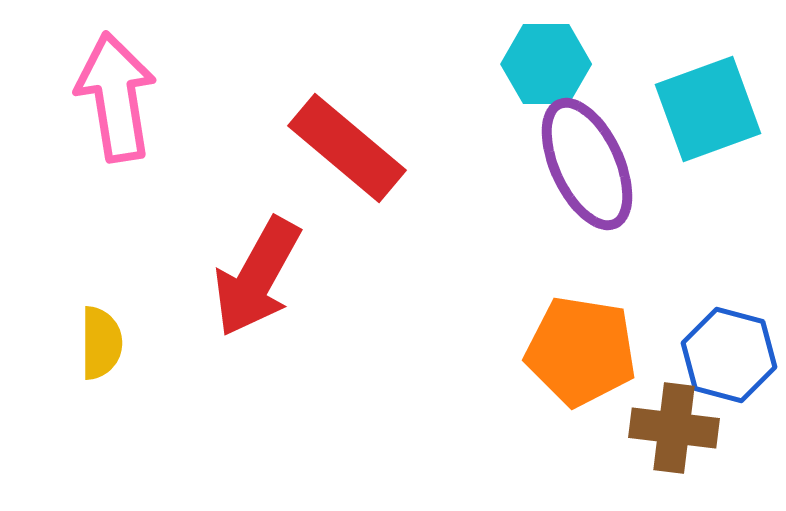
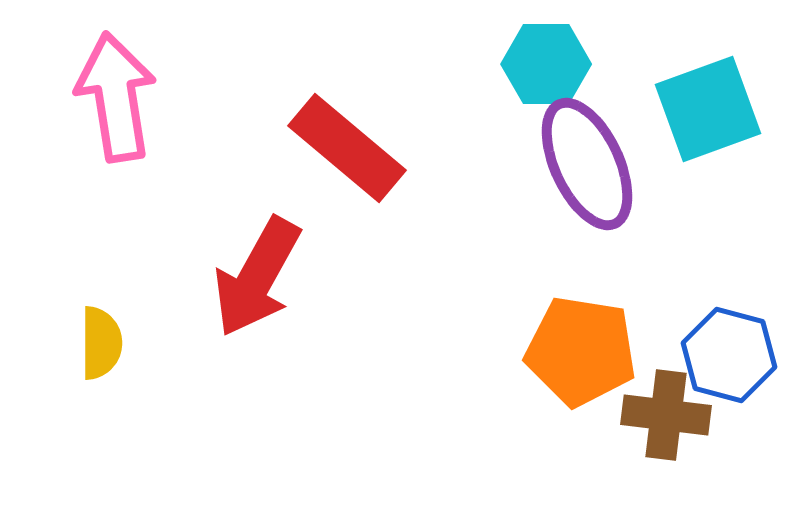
brown cross: moved 8 px left, 13 px up
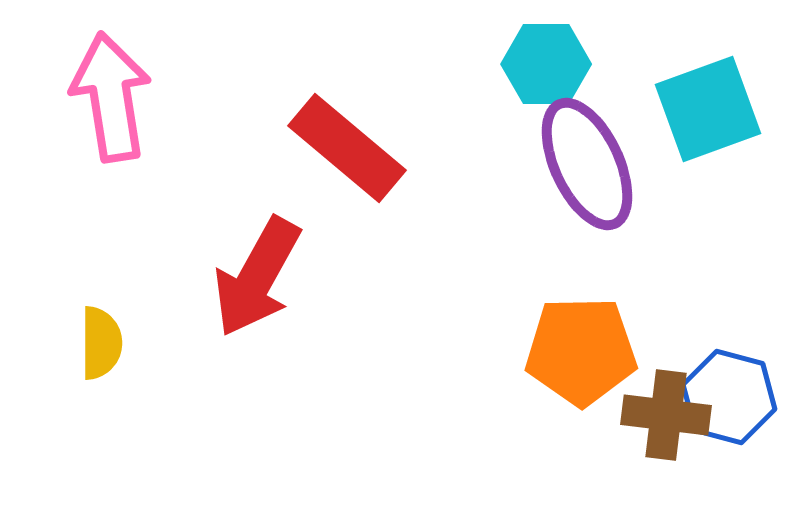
pink arrow: moved 5 px left
orange pentagon: rotated 10 degrees counterclockwise
blue hexagon: moved 42 px down
